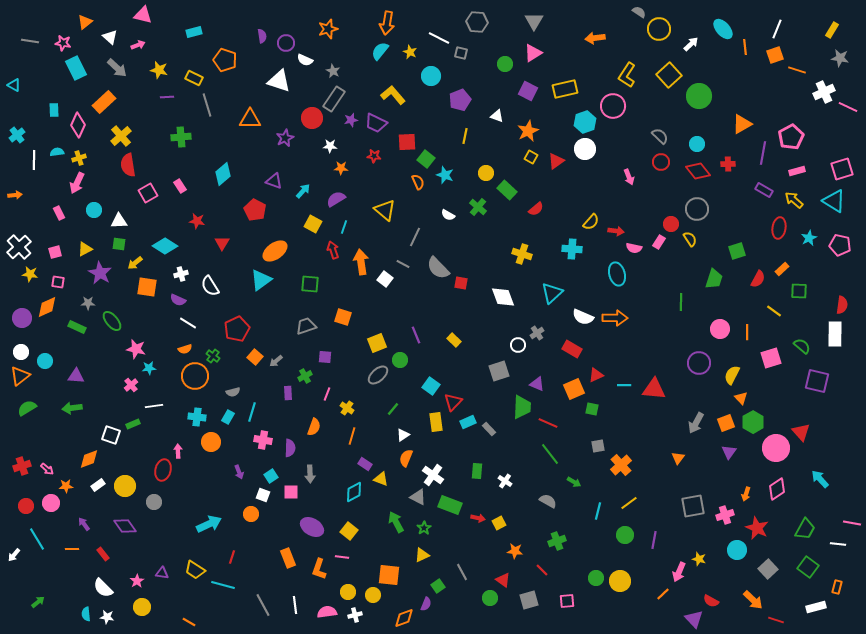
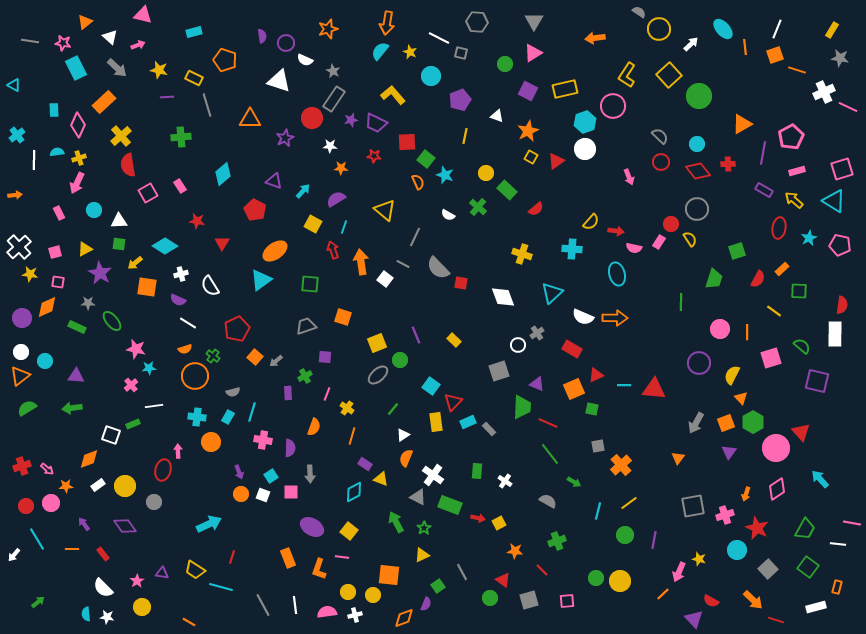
orange circle at (251, 514): moved 10 px left, 20 px up
cyan line at (223, 585): moved 2 px left, 2 px down
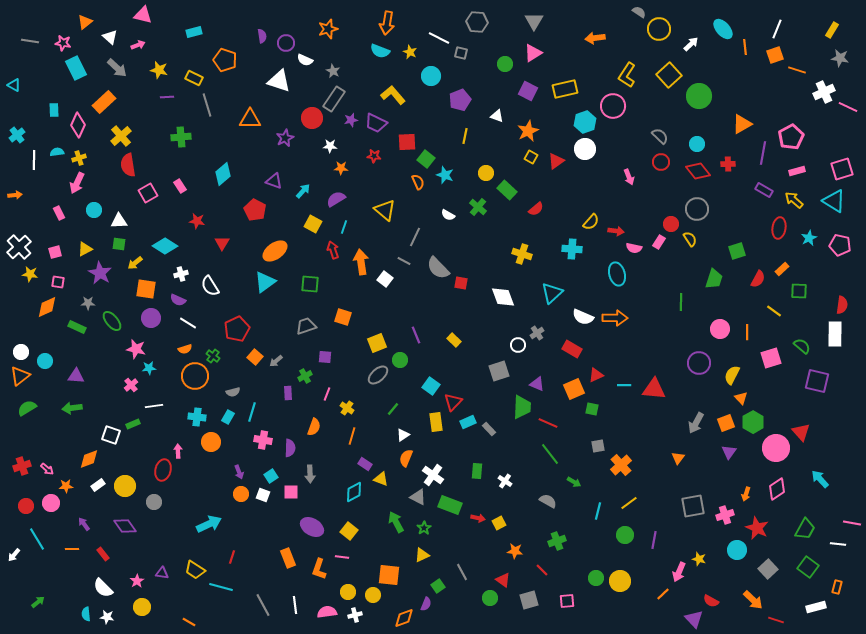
cyan semicircle at (380, 51): rotated 108 degrees counterclockwise
gray line at (403, 264): moved 1 px right, 3 px up
cyan triangle at (261, 280): moved 4 px right, 2 px down
orange square at (147, 287): moved 1 px left, 2 px down
purple circle at (22, 318): moved 129 px right
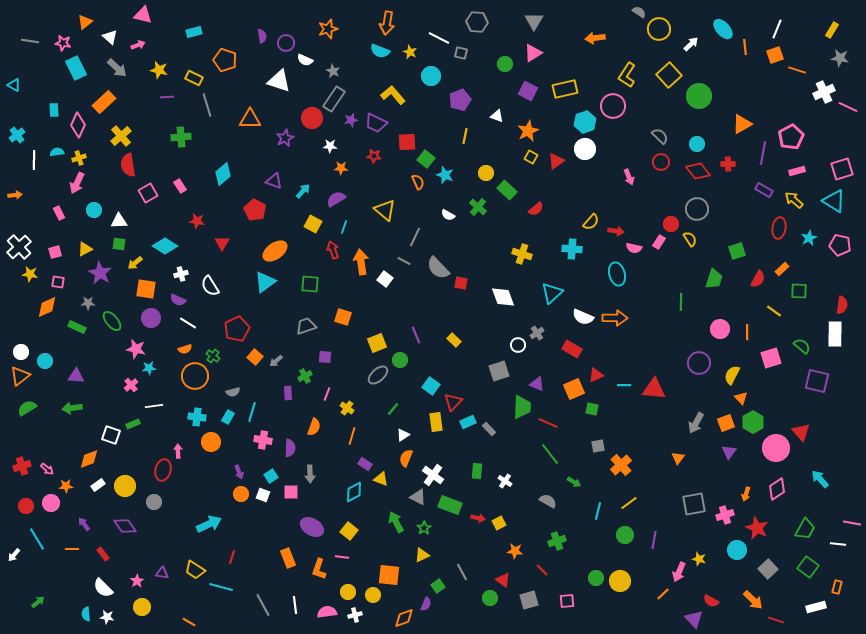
gray square at (693, 506): moved 1 px right, 2 px up
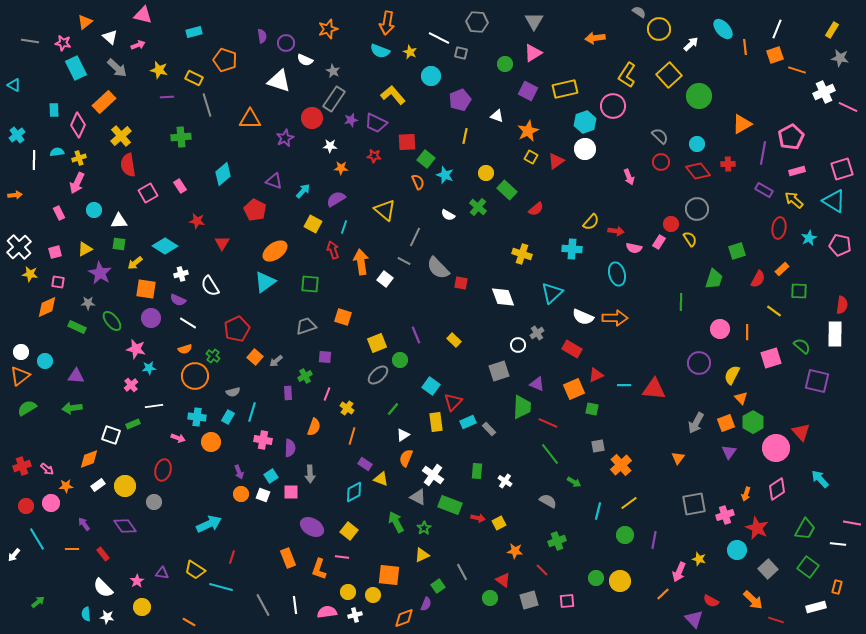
pink arrow at (178, 451): moved 13 px up; rotated 112 degrees clockwise
